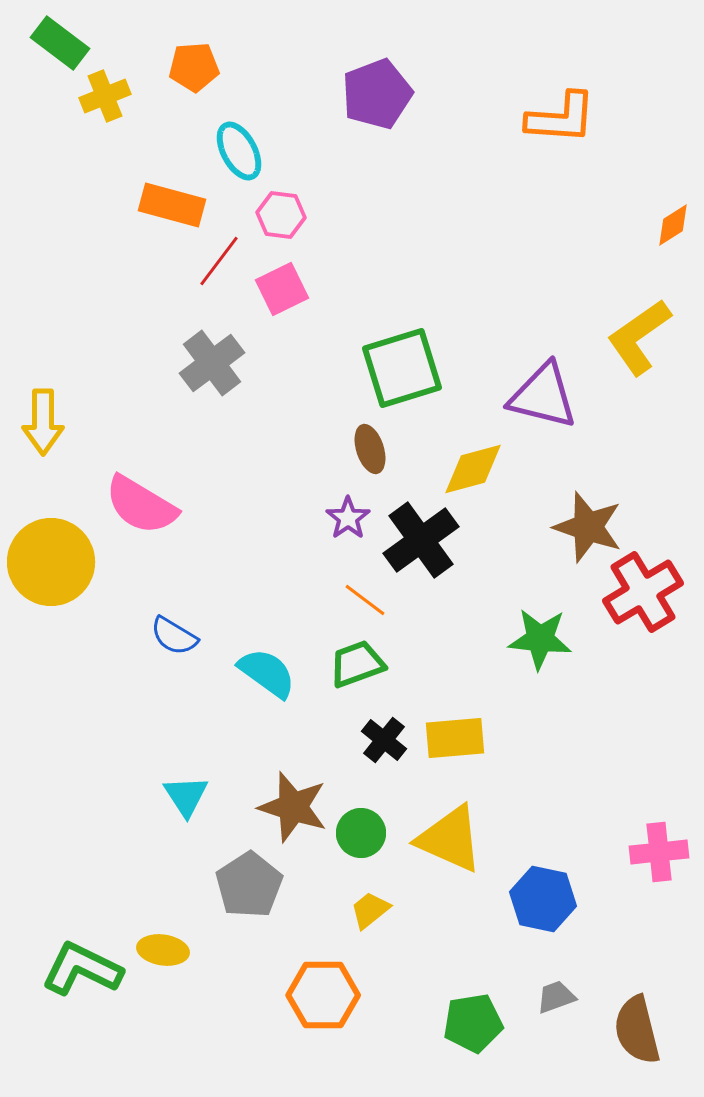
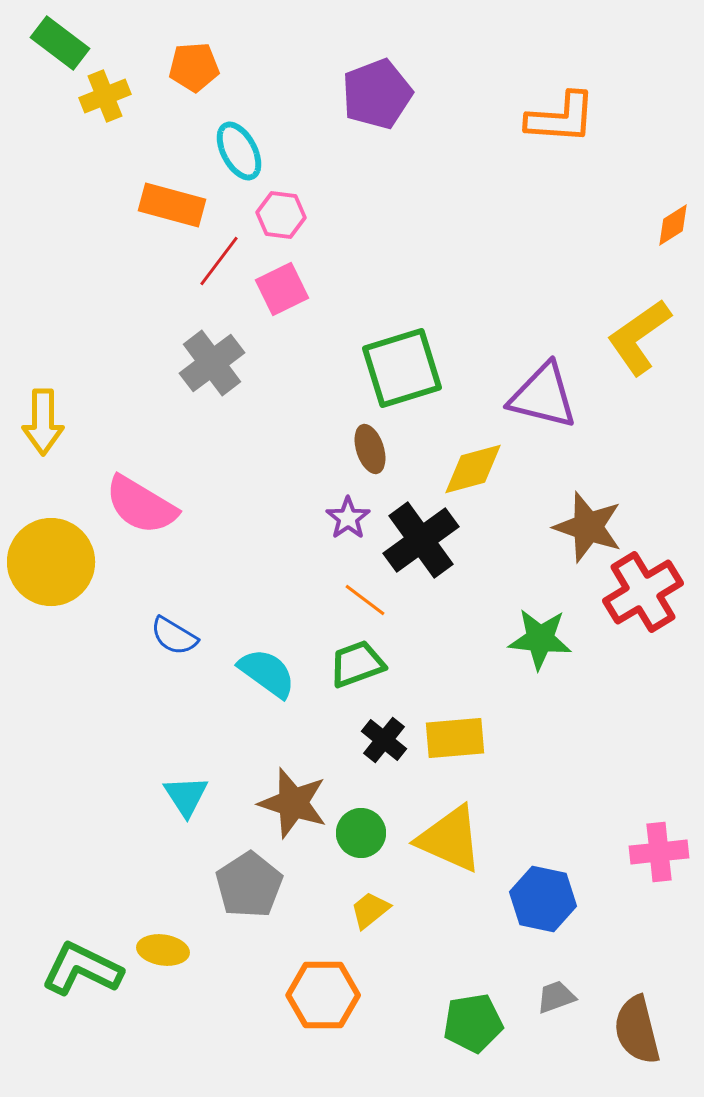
brown star at (293, 807): moved 4 px up
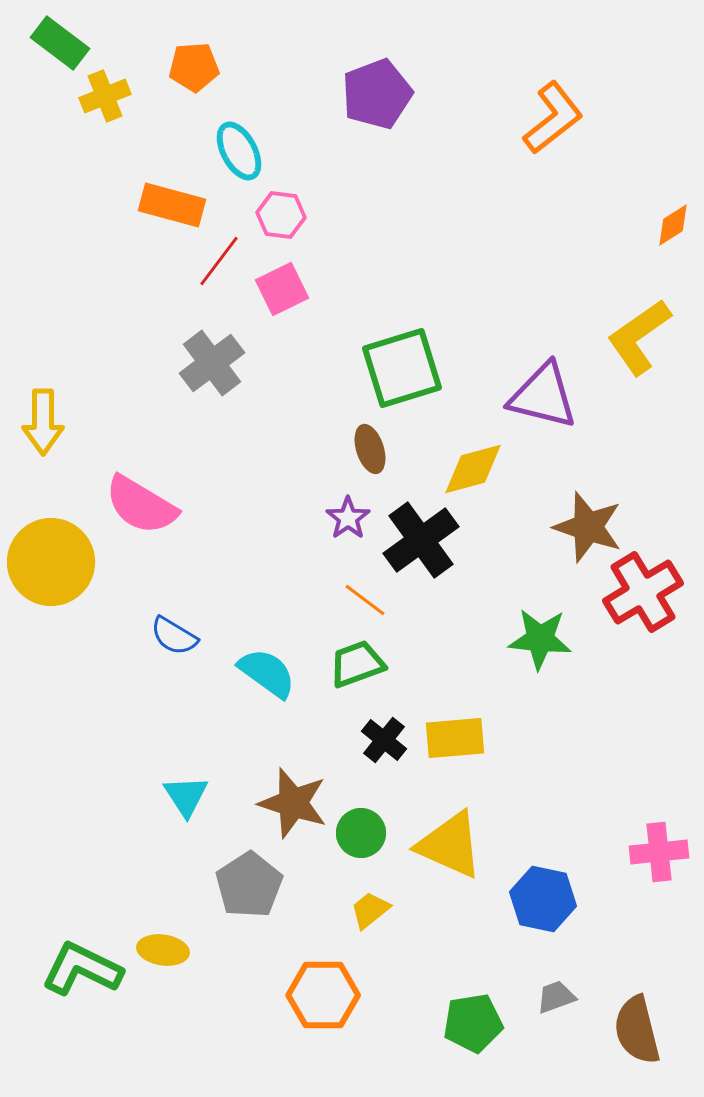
orange L-shape at (561, 118): moved 8 px left; rotated 42 degrees counterclockwise
yellow triangle at (450, 839): moved 6 px down
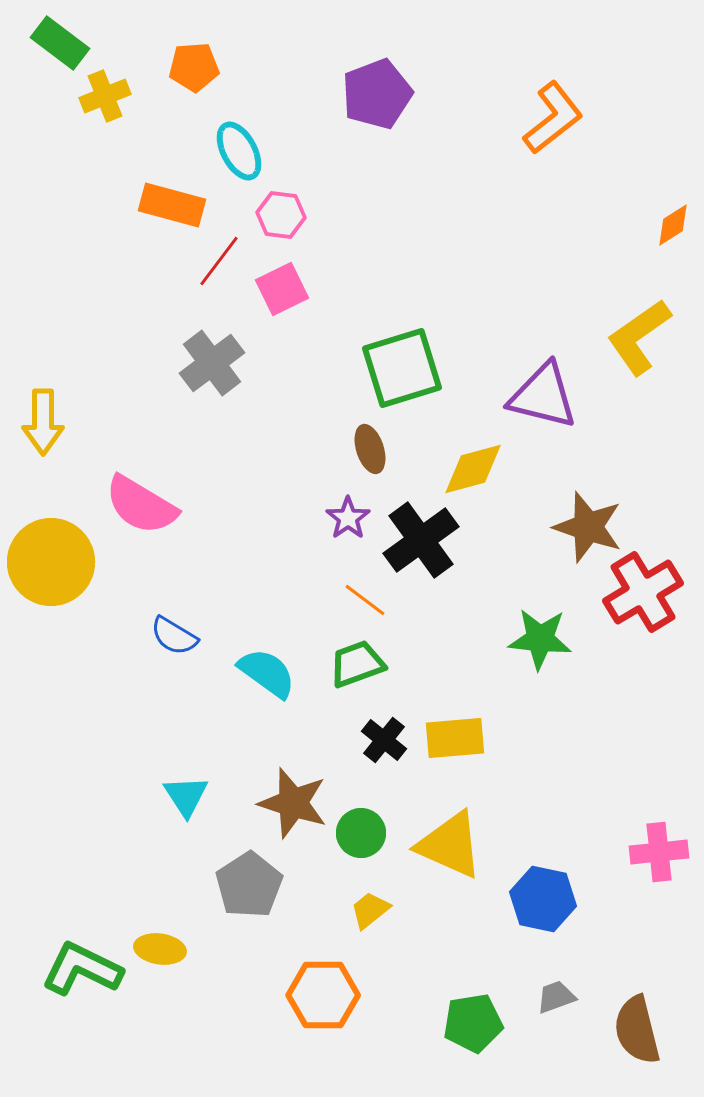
yellow ellipse at (163, 950): moved 3 px left, 1 px up
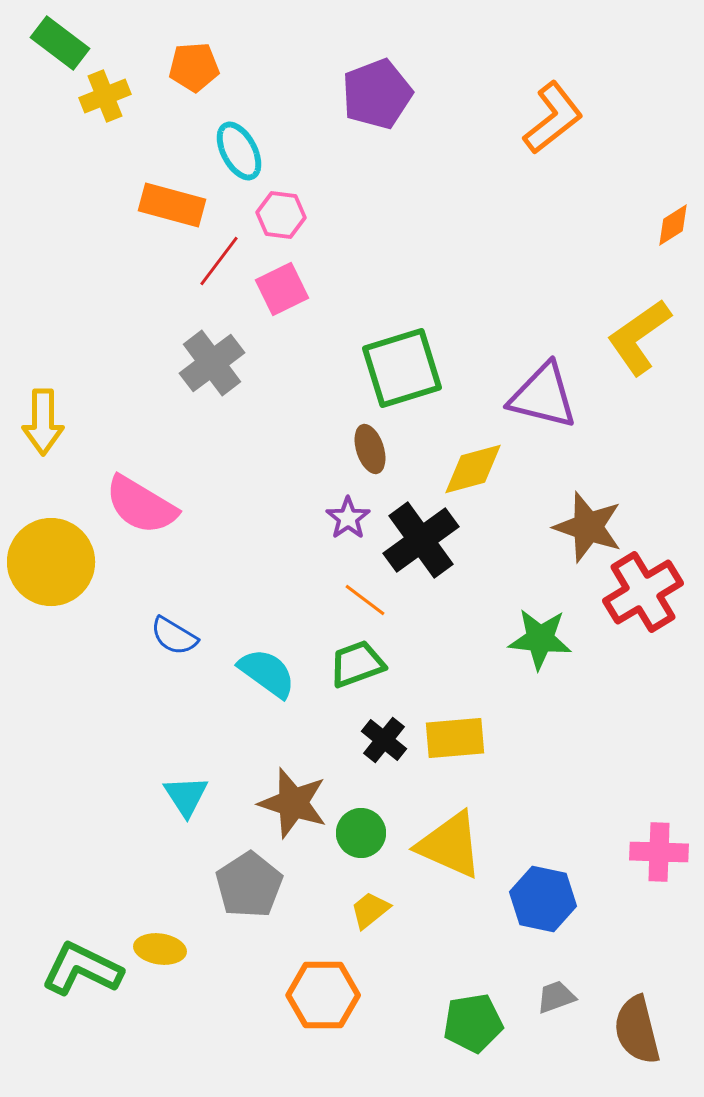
pink cross at (659, 852): rotated 8 degrees clockwise
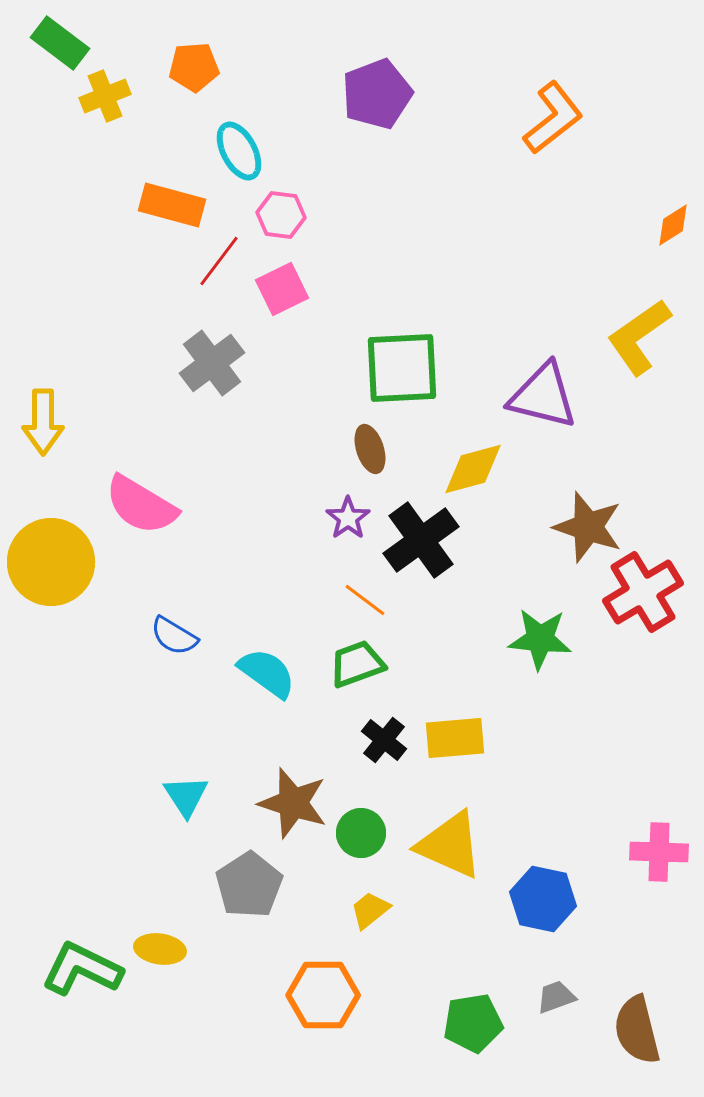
green square at (402, 368): rotated 14 degrees clockwise
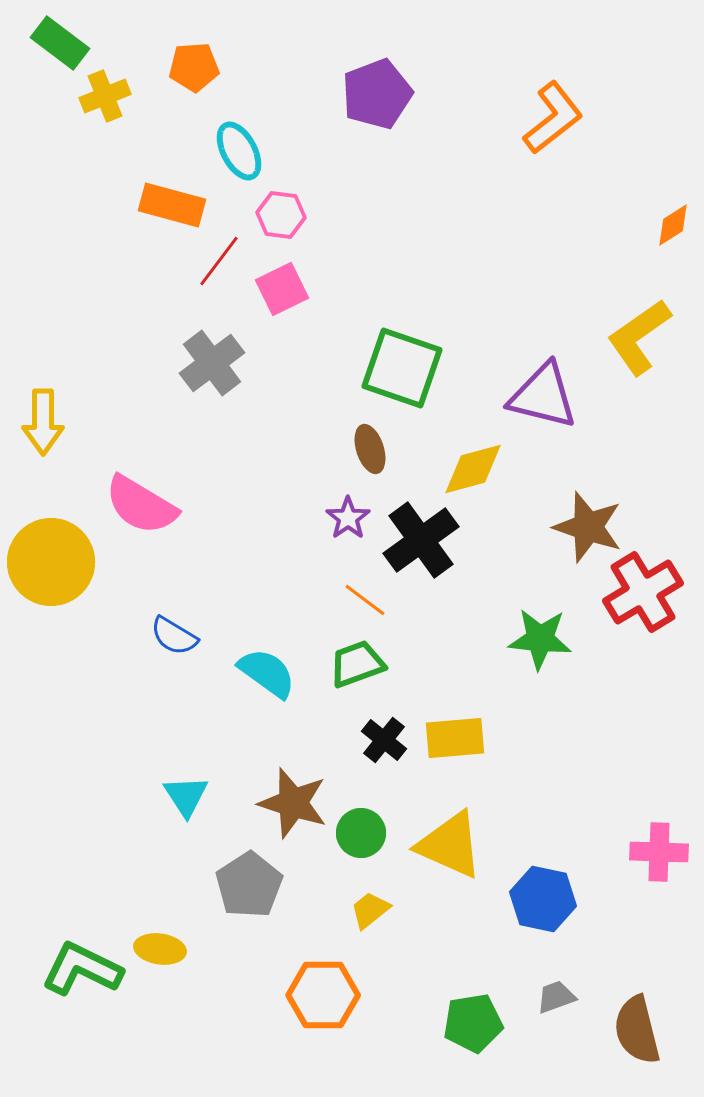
green square at (402, 368): rotated 22 degrees clockwise
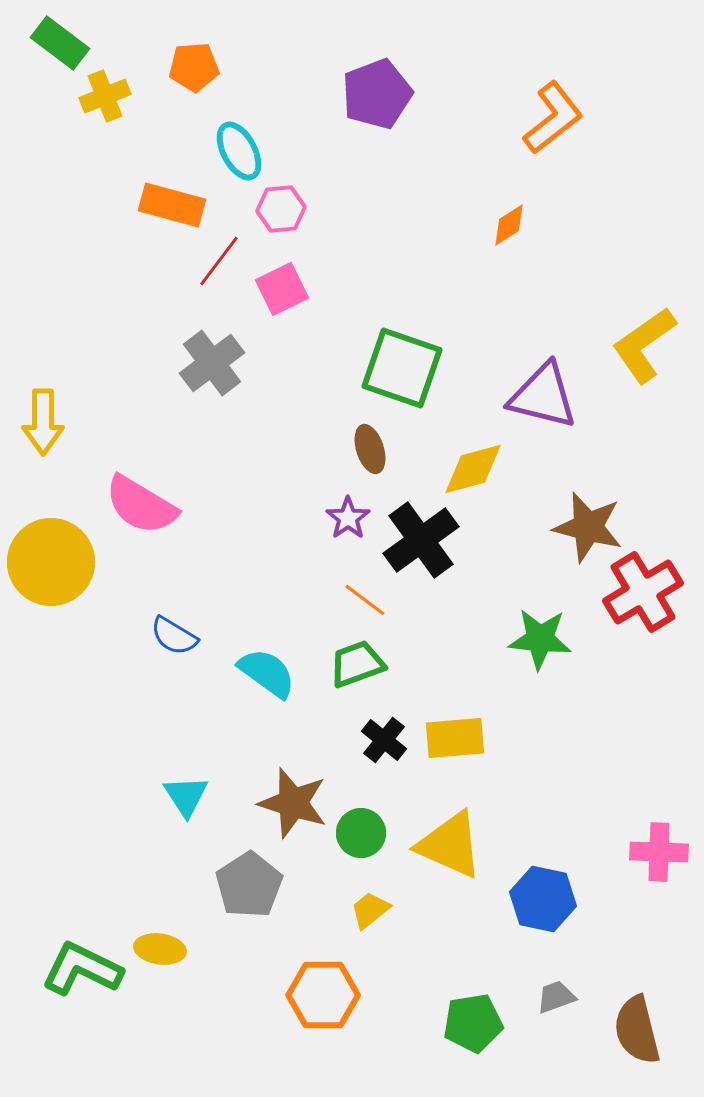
pink hexagon at (281, 215): moved 6 px up; rotated 12 degrees counterclockwise
orange diamond at (673, 225): moved 164 px left
yellow L-shape at (639, 337): moved 5 px right, 8 px down
brown star at (588, 527): rotated 4 degrees counterclockwise
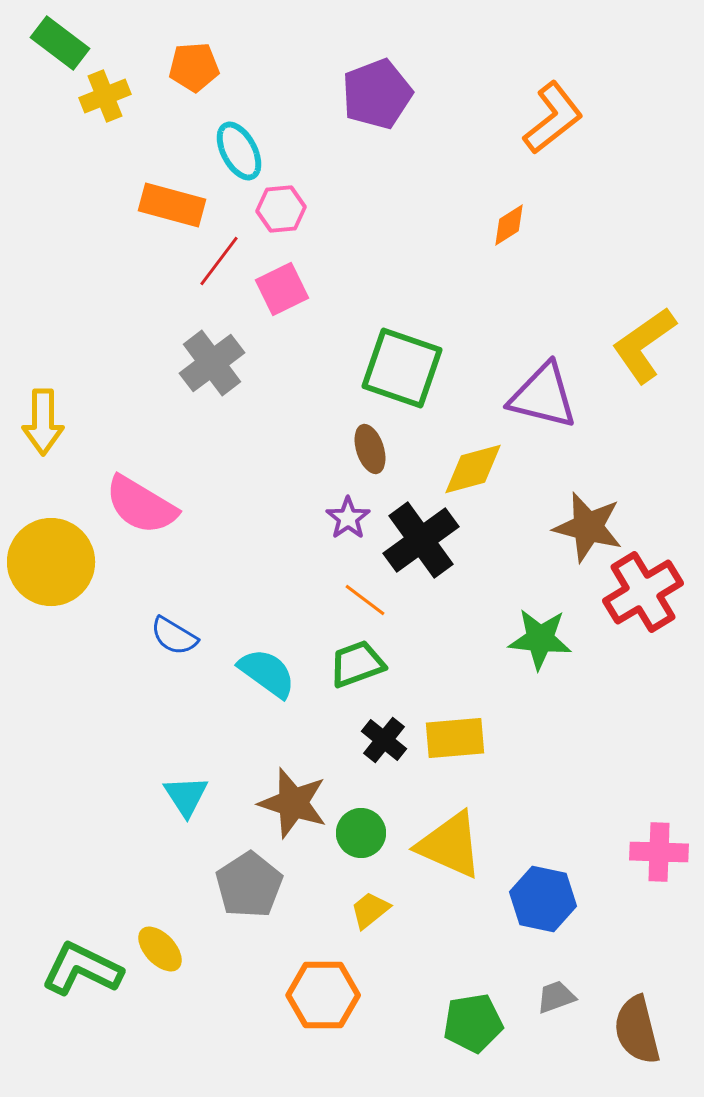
yellow ellipse at (160, 949): rotated 39 degrees clockwise
